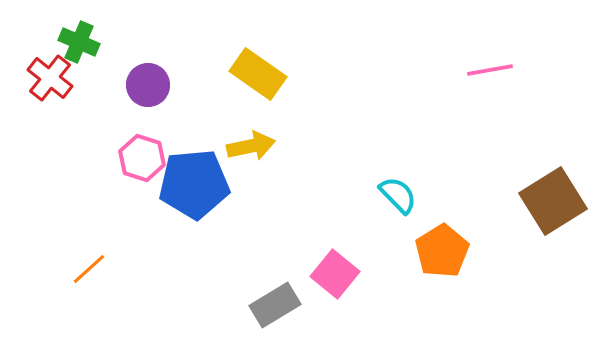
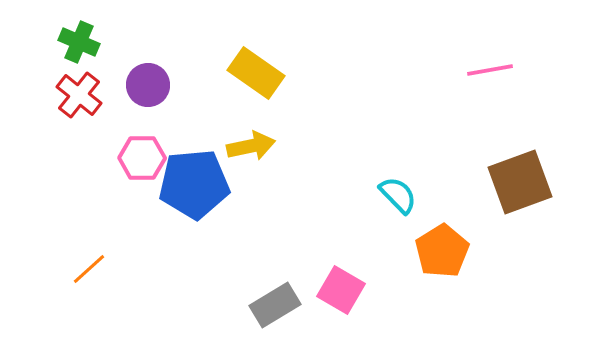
yellow rectangle: moved 2 px left, 1 px up
red cross: moved 29 px right, 17 px down
pink hexagon: rotated 18 degrees counterclockwise
brown square: moved 33 px left, 19 px up; rotated 12 degrees clockwise
pink square: moved 6 px right, 16 px down; rotated 9 degrees counterclockwise
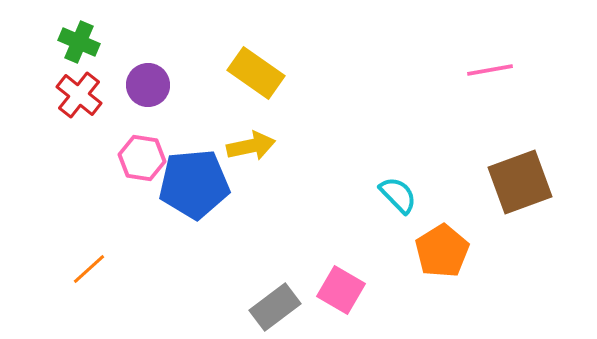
pink hexagon: rotated 9 degrees clockwise
gray rectangle: moved 2 px down; rotated 6 degrees counterclockwise
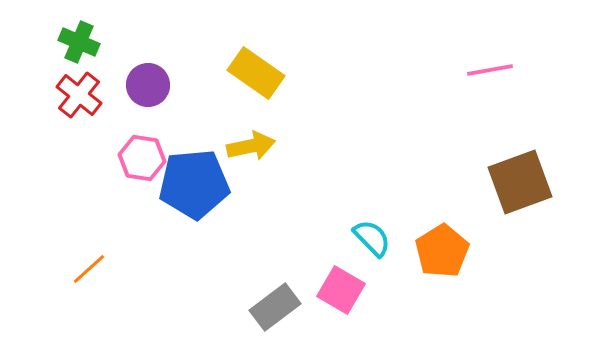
cyan semicircle: moved 26 px left, 43 px down
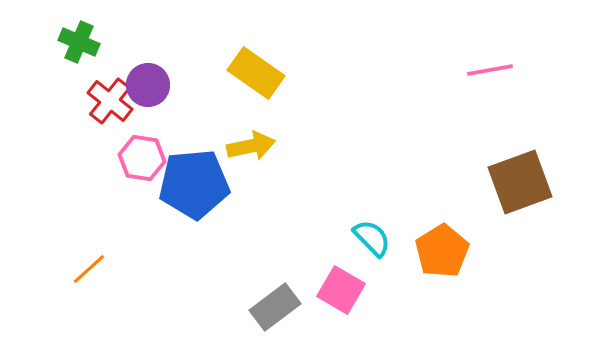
red cross: moved 31 px right, 6 px down
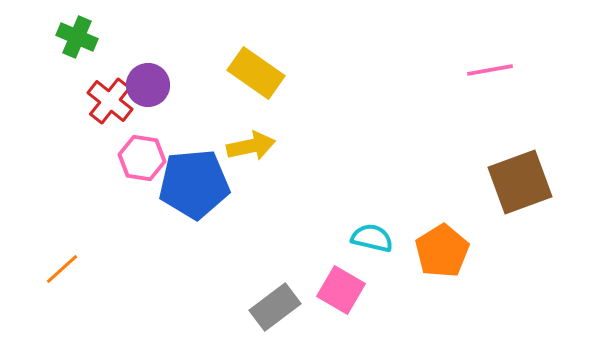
green cross: moved 2 px left, 5 px up
cyan semicircle: rotated 33 degrees counterclockwise
orange line: moved 27 px left
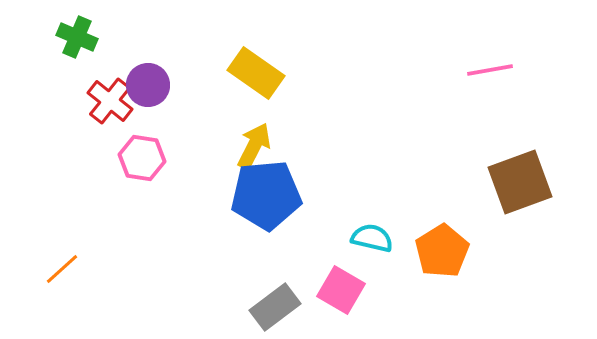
yellow arrow: moved 3 px right; rotated 51 degrees counterclockwise
blue pentagon: moved 72 px right, 11 px down
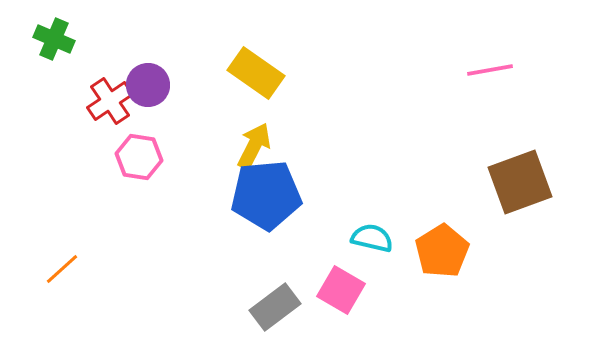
green cross: moved 23 px left, 2 px down
red cross: rotated 18 degrees clockwise
pink hexagon: moved 3 px left, 1 px up
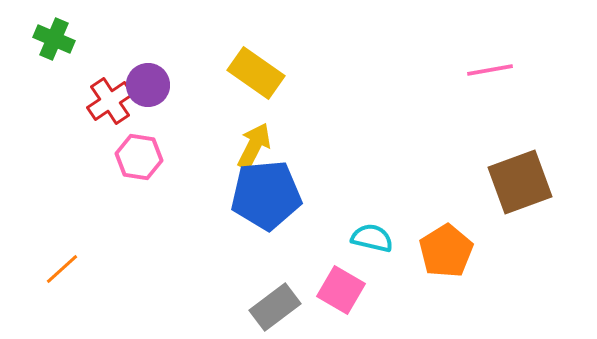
orange pentagon: moved 4 px right
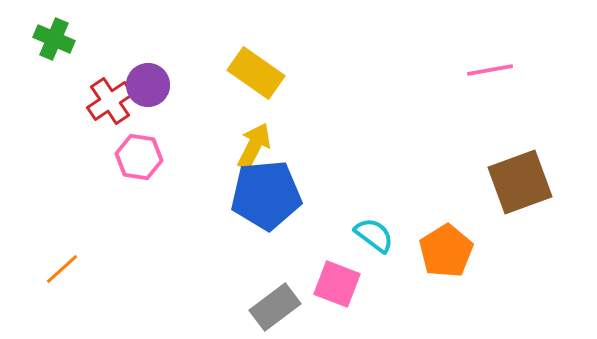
cyan semicircle: moved 2 px right, 3 px up; rotated 24 degrees clockwise
pink square: moved 4 px left, 6 px up; rotated 9 degrees counterclockwise
